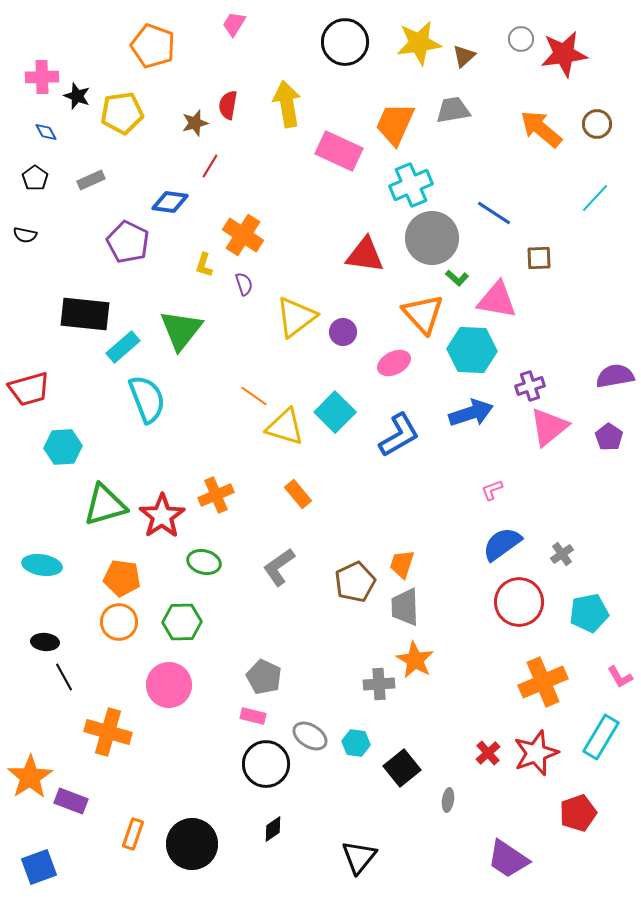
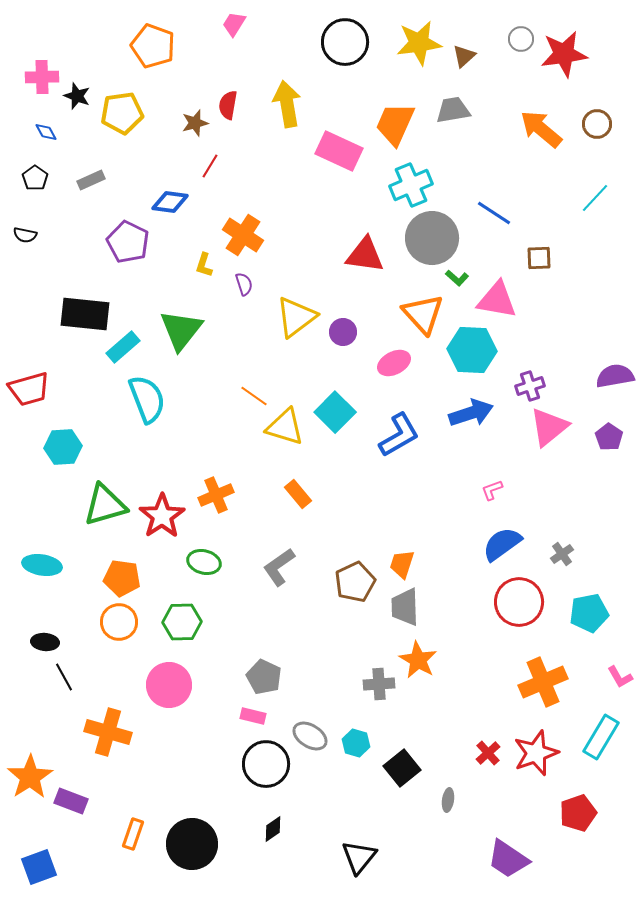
orange star at (415, 660): moved 3 px right
cyan hexagon at (356, 743): rotated 8 degrees clockwise
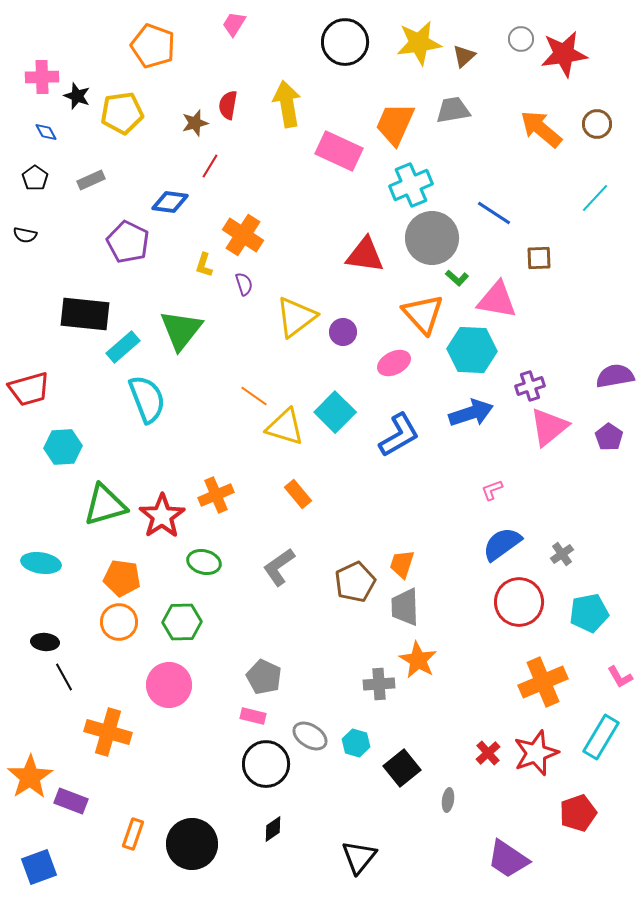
cyan ellipse at (42, 565): moved 1 px left, 2 px up
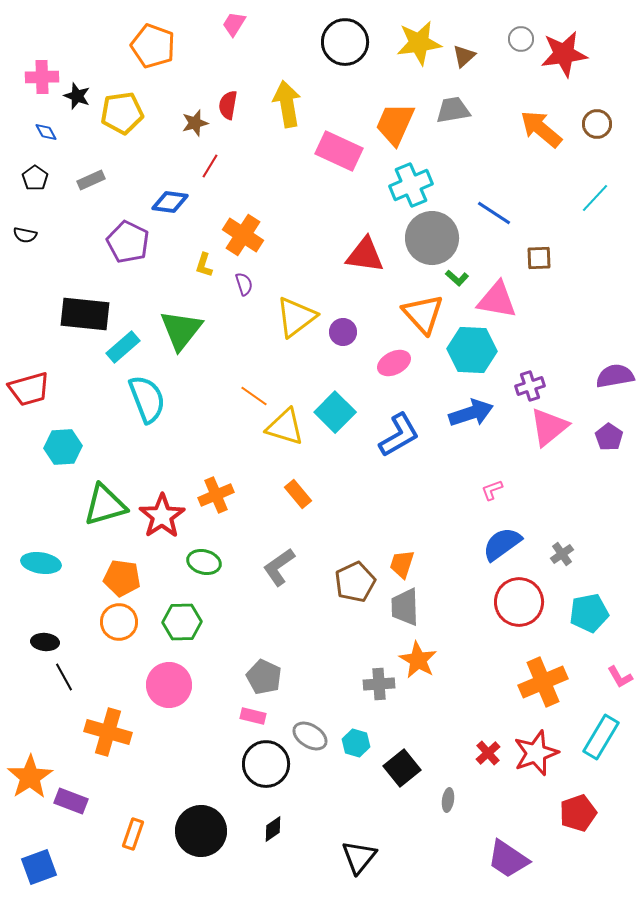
black circle at (192, 844): moved 9 px right, 13 px up
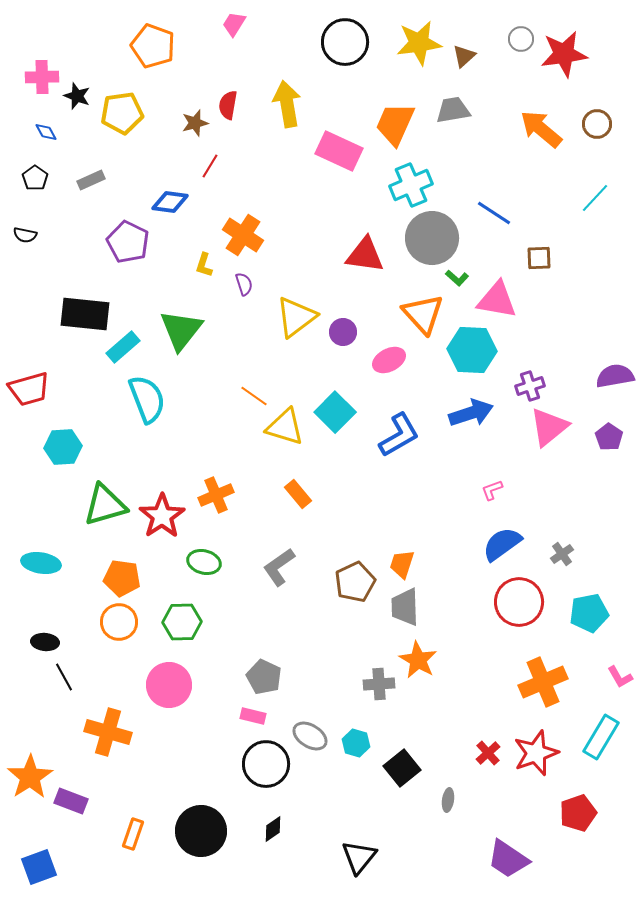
pink ellipse at (394, 363): moved 5 px left, 3 px up
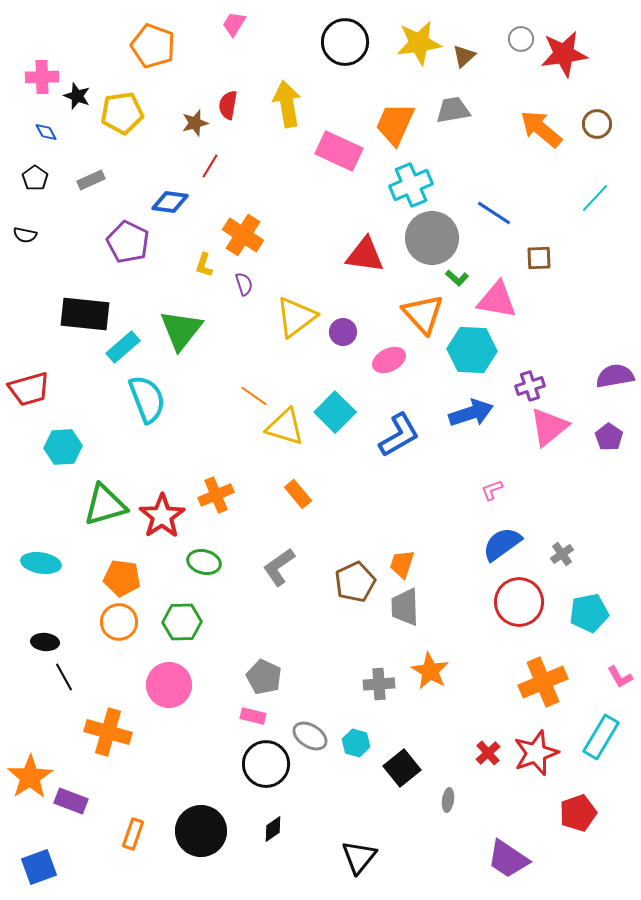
orange star at (418, 660): moved 12 px right, 11 px down
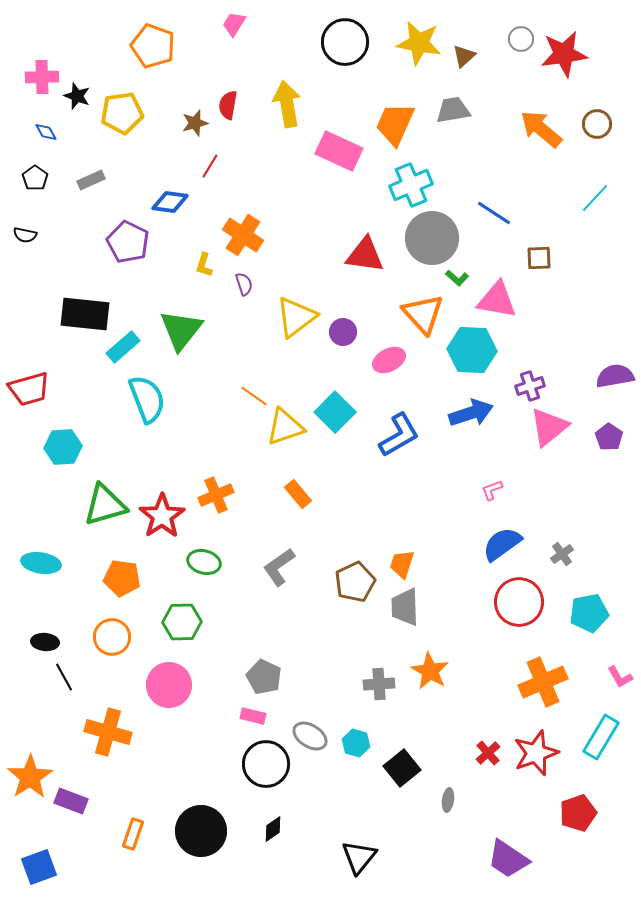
yellow star at (419, 43): rotated 18 degrees clockwise
yellow triangle at (285, 427): rotated 36 degrees counterclockwise
orange circle at (119, 622): moved 7 px left, 15 px down
